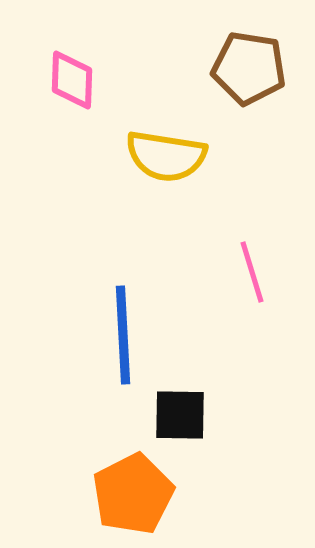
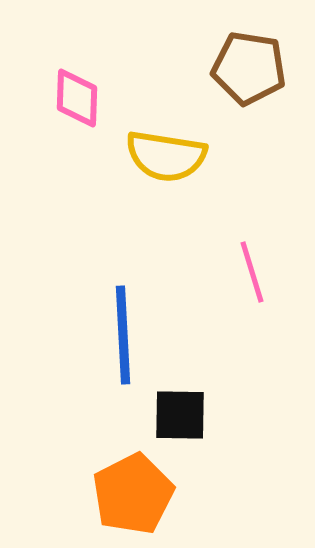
pink diamond: moved 5 px right, 18 px down
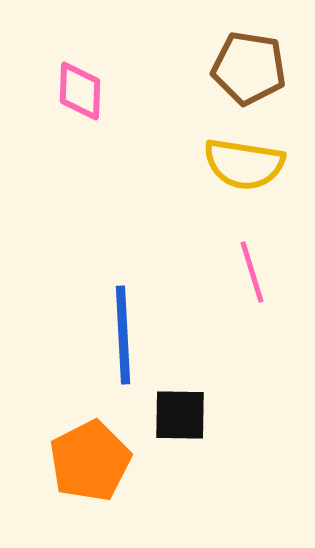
pink diamond: moved 3 px right, 7 px up
yellow semicircle: moved 78 px right, 8 px down
orange pentagon: moved 43 px left, 33 px up
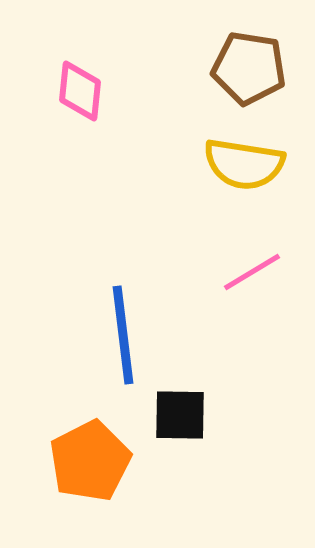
pink diamond: rotated 4 degrees clockwise
pink line: rotated 76 degrees clockwise
blue line: rotated 4 degrees counterclockwise
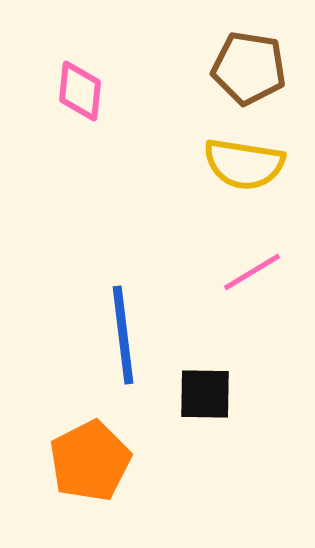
black square: moved 25 px right, 21 px up
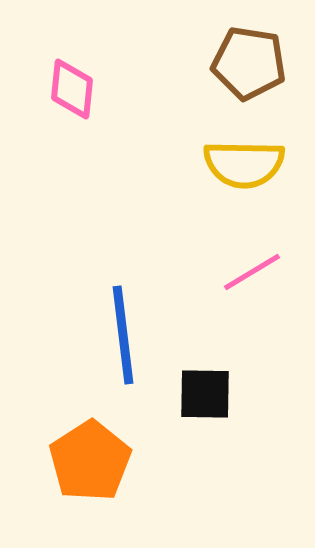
brown pentagon: moved 5 px up
pink diamond: moved 8 px left, 2 px up
yellow semicircle: rotated 8 degrees counterclockwise
orange pentagon: rotated 6 degrees counterclockwise
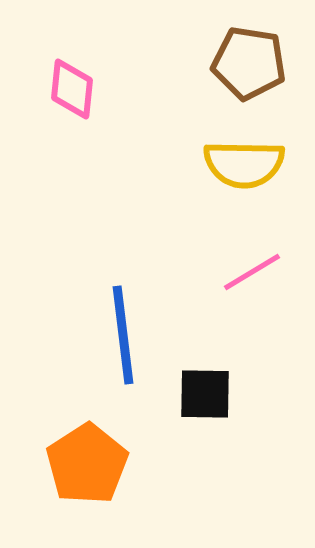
orange pentagon: moved 3 px left, 3 px down
